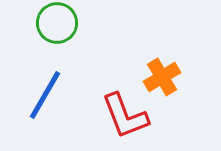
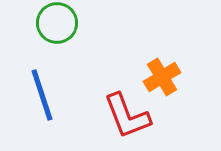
blue line: moved 3 px left; rotated 48 degrees counterclockwise
red L-shape: moved 2 px right
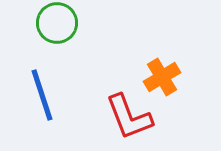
red L-shape: moved 2 px right, 1 px down
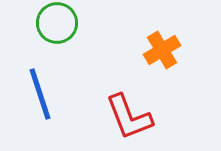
orange cross: moved 27 px up
blue line: moved 2 px left, 1 px up
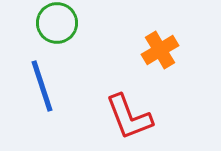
orange cross: moved 2 px left
blue line: moved 2 px right, 8 px up
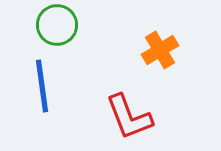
green circle: moved 2 px down
blue line: rotated 10 degrees clockwise
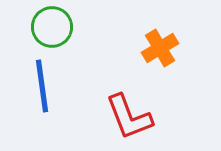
green circle: moved 5 px left, 2 px down
orange cross: moved 2 px up
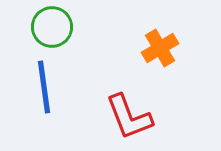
blue line: moved 2 px right, 1 px down
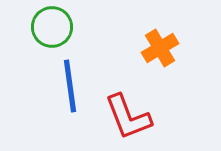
blue line: moved 26 px right, 1 px up
red L-shape: moved 1 px left
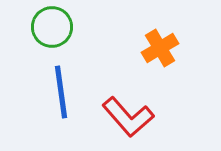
blue line: moved 9 px left, 6 px down
red L-shape: rotated 20 degrees counterclockwise
